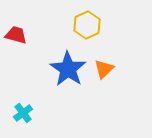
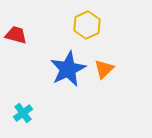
blue star: rotated 12 degrees clockwise
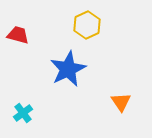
red trapezoid: moved 2 px right
orange triangle: moved 17 px right, 33 px down; rotated 20 degrees counterclockwise
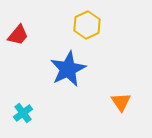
red trapezoid: rotated 115 degrees clockwise
